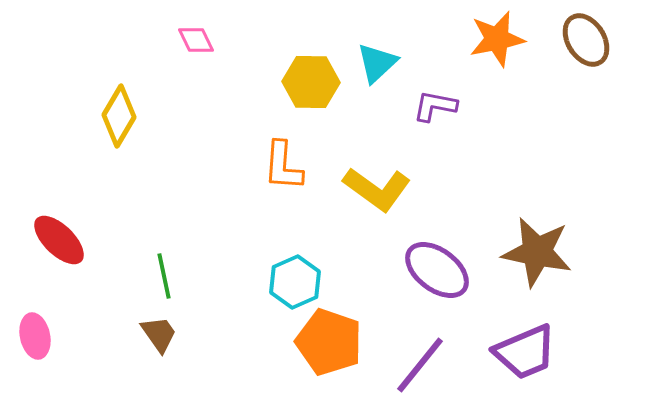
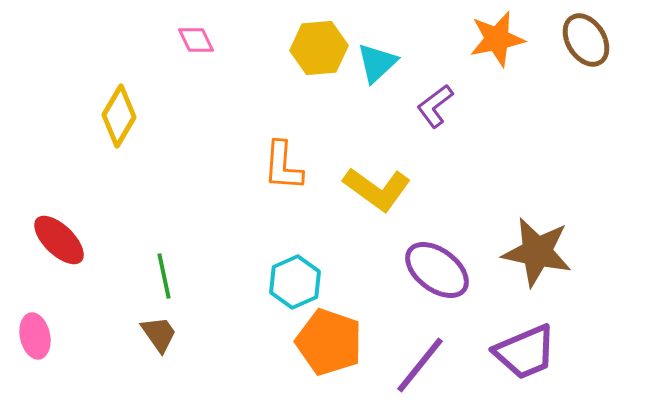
yellow hexagon: moved 8 px right, 34 px up; rotated 6 degrees counterclockwise
purple L-shape: rotated 48 degrees counterclockwise
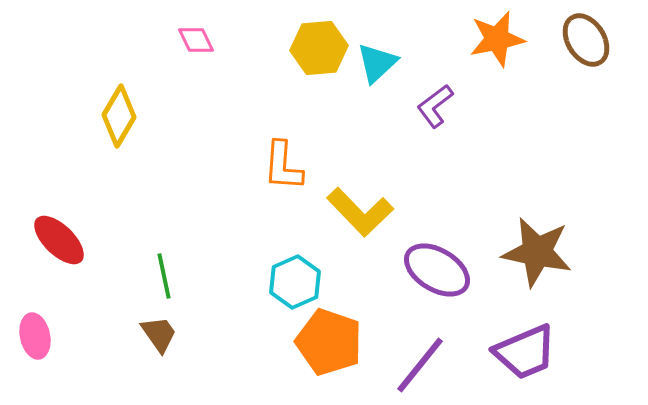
yellow L-shape: moved 17 px left, 23 px down; rotated 10 degrees clockwise
purple ellipse: rotated 6 degrees counterclockwise
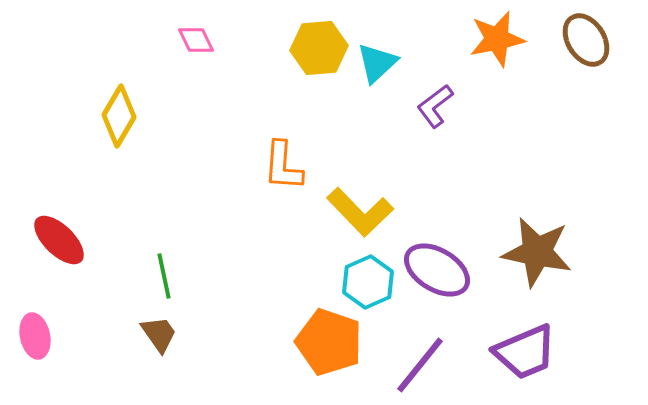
cyan hexagon: moved 73 px right
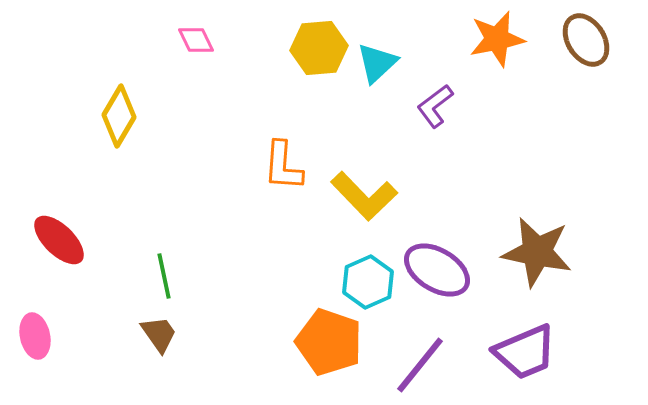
yellow L-shape: moved 4 px right, 16 px up
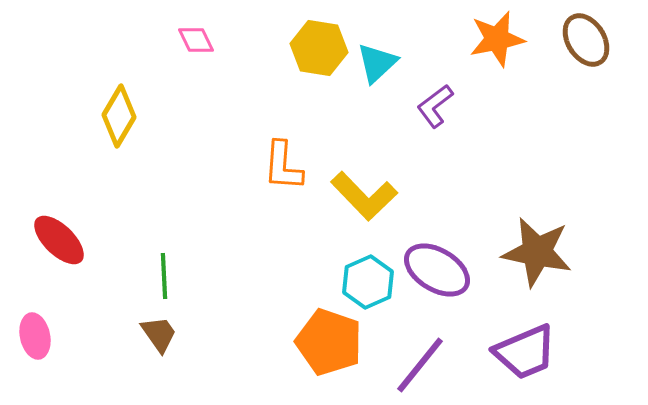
yellow hexagon: rotated 14 degrees clockwise
green line: rotated 9 degrees clockwise
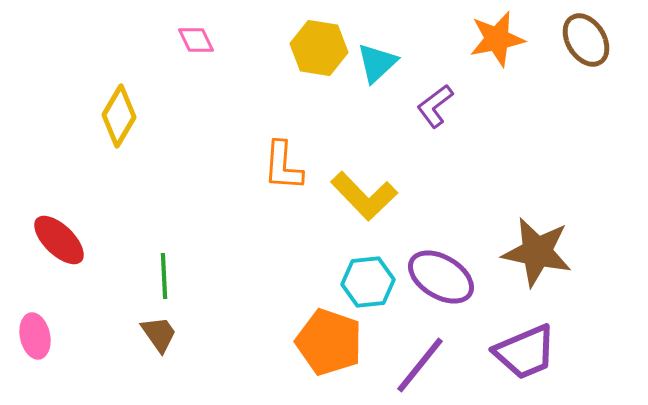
purple ellipse: moved 4 px right, 7 px down
cyan hexagon: rotated 18 degrees clockwise
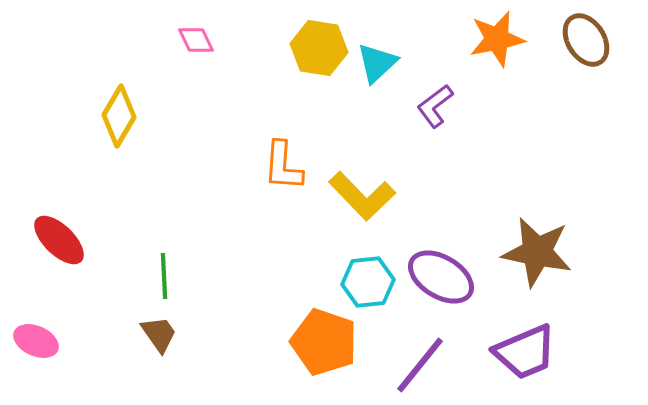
yellow L-shape: moved 2 px left
pink ellipse: moved 1 px right, 5 px down; rotated 54 degrees counterclockwise
orange pentagon: moved 5 px left
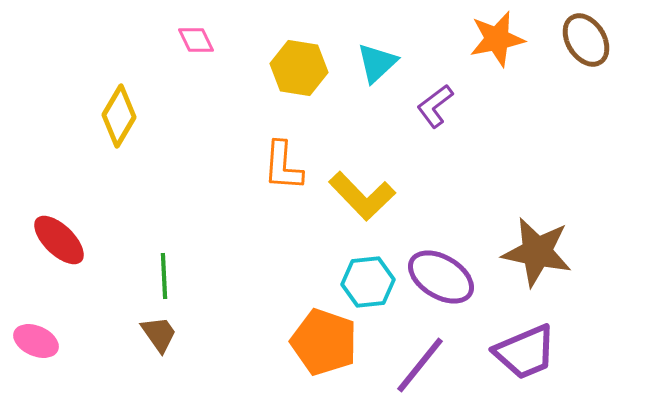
yellow hexagon: moved 20 px left, 20 px down
